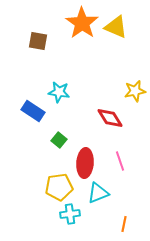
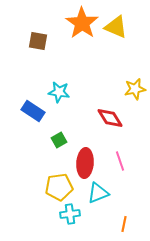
yellow star: moved 2 px up
green square: rotated 21 degrees clockwise
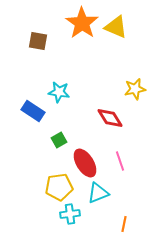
red ellipse: rotated 36 degrees counterclockwise
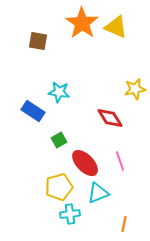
red ellipse: rotated 12 degrees counterclockwise
yellow pentagon: rotated 8 degrees counterclockwise
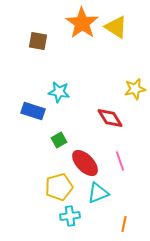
yellow triangle: rotated 10 degrees clockwise
blue rectangle: rotated 15 degrees counterclockwise
cyan cross: moved 2 px down
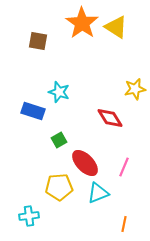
cyan star: rotated 10 degrees clockwise
pink line: moved 4 px right, 6 px down; rotated 42 degrees clockwise
yellow pentagon: rotated 12 degrees clockwise
cyan cross: moved 41 px left
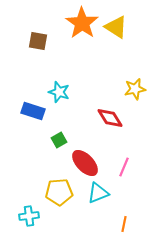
yellow pentagon: moved 5 px down
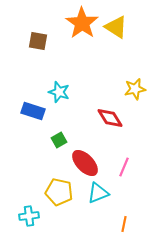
yellow pentagon: rotated 16 degrees clockwise
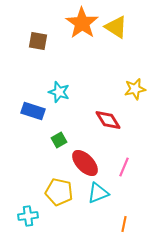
red diamond: moved 2 px left, 2 px down
cyan cross: moved 1 px left
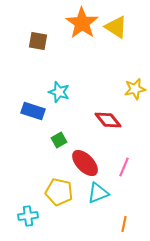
red diamond: rotated 8 degrees counterclockwise
